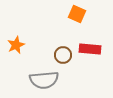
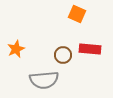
orange star: moved 4 px down
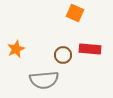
orange square: moved 2 px left, 1 px up
